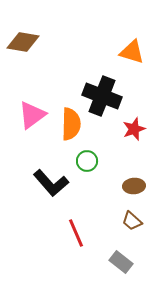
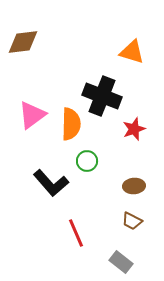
brown diamond: rotated 16 degrees counterclockwise
brown trapezoid: rotated 15 degrees counterclockwise
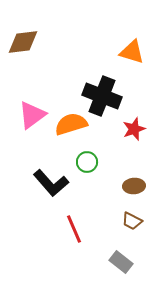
orange semicircle: rotated 108 degrees counterclockwise
green circle: moved 1 px down
red line: moved 2 px left, 4 px up
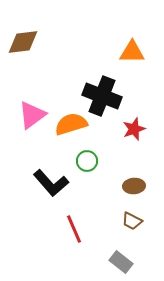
orange triangle: rotated 16 degrees counterclockwise
green circle: moved 1 px up
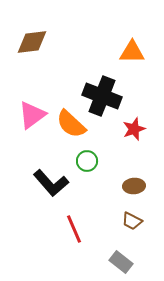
brown diamond: moved 9 px right
orange semicircle: rotated 120 degrees counterclockwise
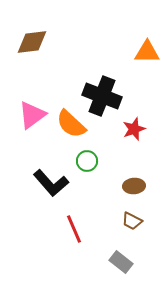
orange triangle: moved 15 px right
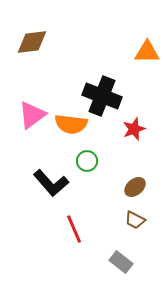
orange semicircle: rotated 36 degrees counterclockwise
brown ellipse: moved 1 px right, 1 px down; rotated 35 degrees counterclockwise
brown trapezoid: moved 3 px right, 1 px up
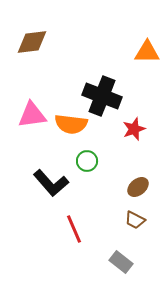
pink triangle: rotated 28 degrees clockwise
brown ellipse: moved 3 px right
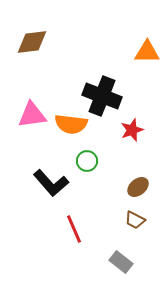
red star: moved 2 px left, 1 px down
